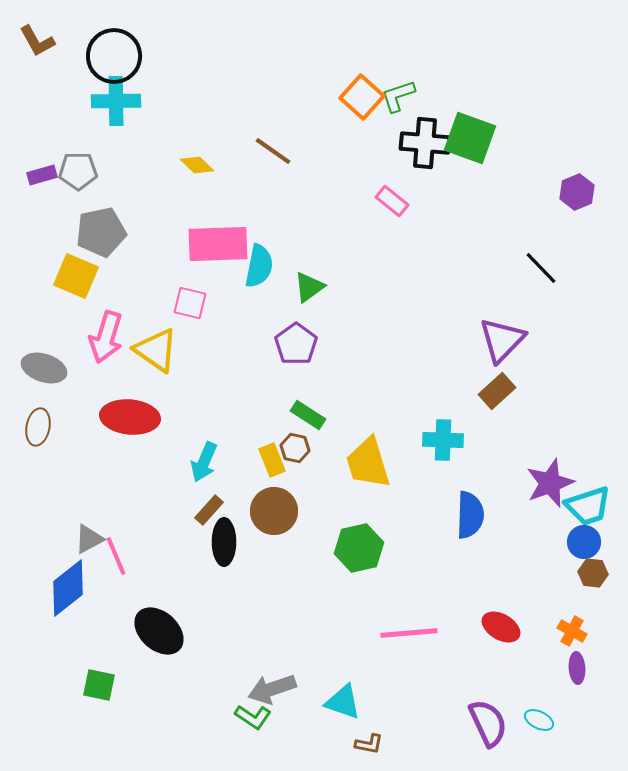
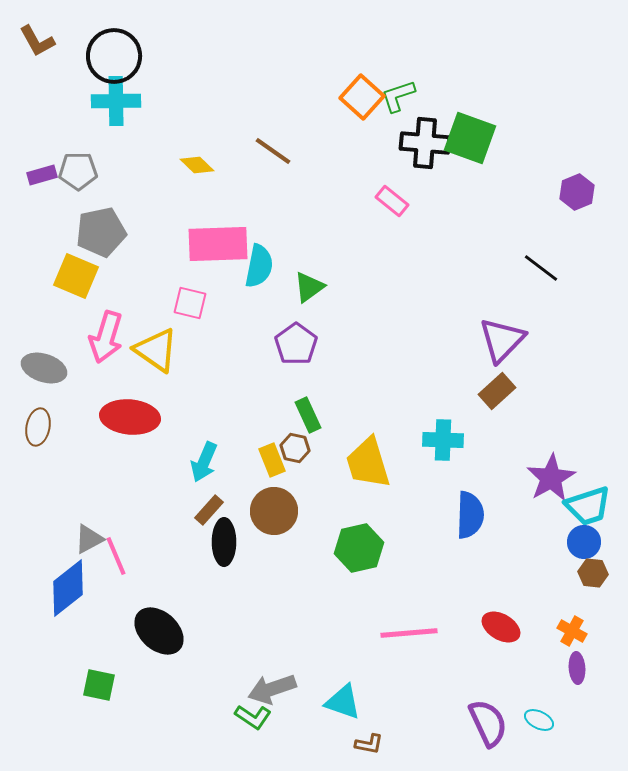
black line at (541, 268): rotated 9 degrees counterclockwise
green rectangle at (308, 415): rotated 32 degrees clockwise
purple star at (550, 483): moved 1 px right, 5 px up; rotated 9 degrees counterclockwise
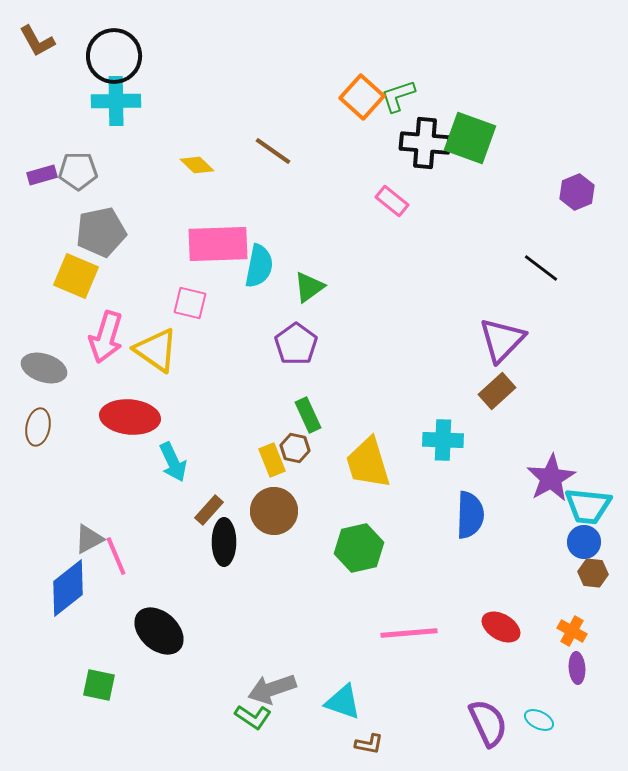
cyan arrow at (204, 462): moved 31 px left; rotated 48 degrees counterclockwise
cyan trapezoid at (588, 506): rotated 24 degrees clockwise
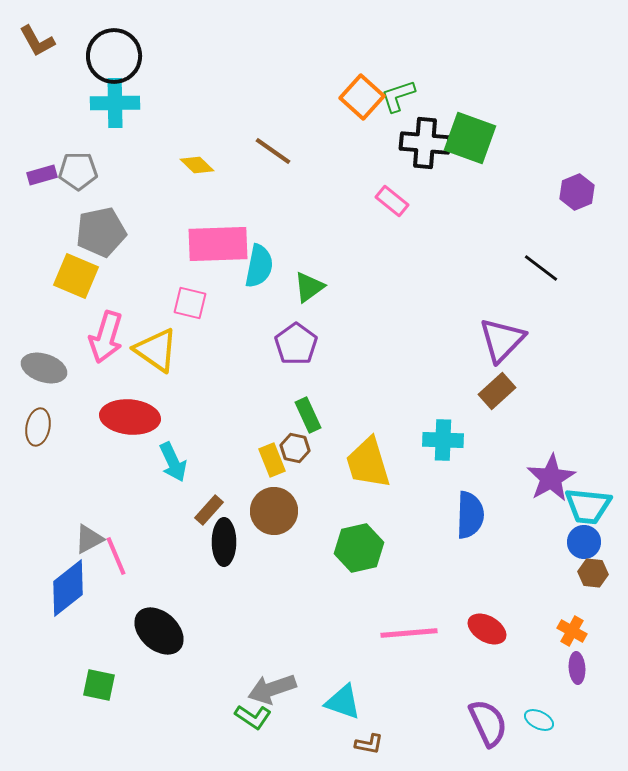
cyan cross at (116, 101): moved 1 px left, 2 px down
red ellipse at (501, 627): moved 14 px left, 2 px down
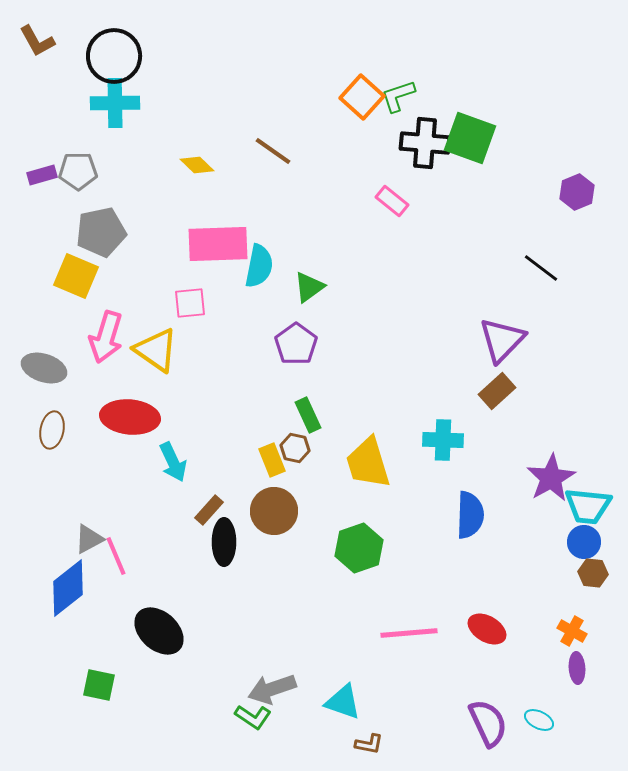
pink square at (190, 303): rotated 20 degrees counterclockwise
brown ellipse at (38, 427): moved 14 px right, 3 px down
green hexagon at (359, 548): rotated 6 degrees counterclockwise
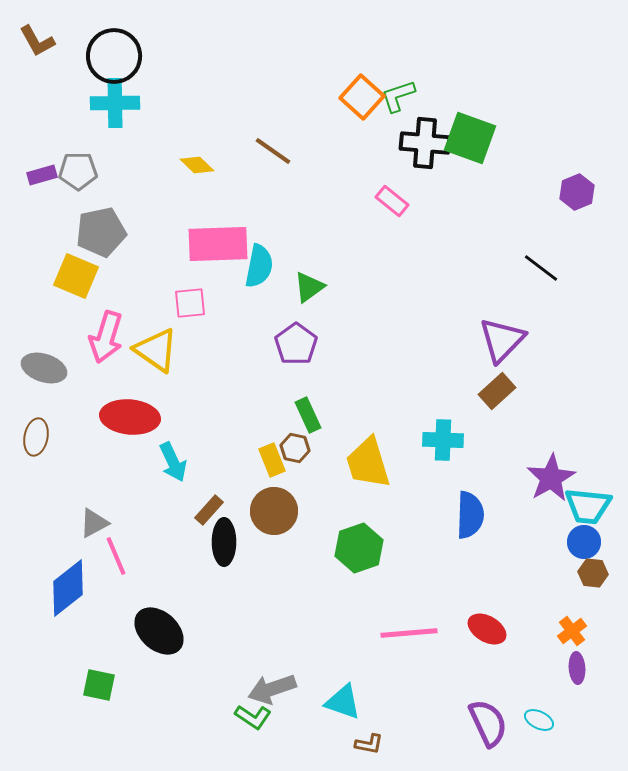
brown ellipse at (52, 430): moved 16 px left, 7 px down
gray triangle at (89, 539): moved 5 px right, 16 px up
orange cross at (572, 631): rotated 24 degrees clockwise
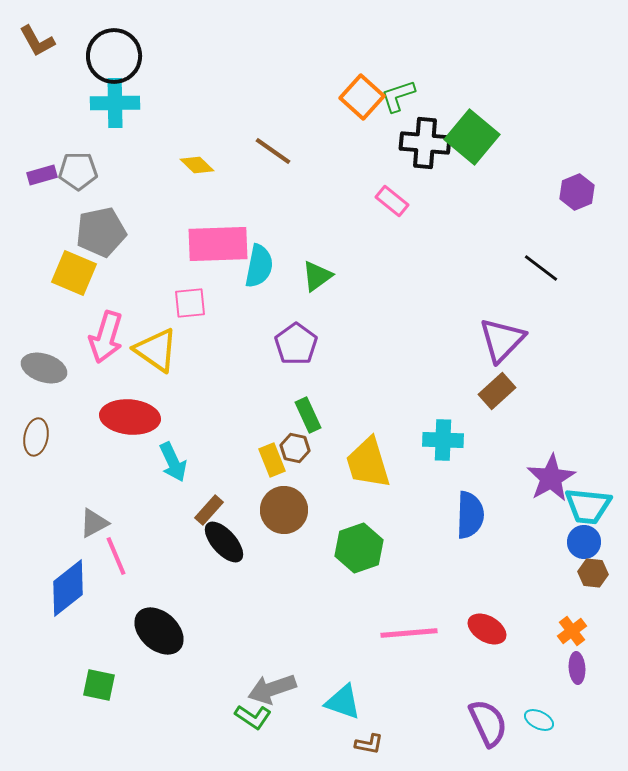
green square at (470, 138): moved 2 px right, 1 px up; rotated 20 degrees clockwise
yellow square at (76, 276): moved 2 px left, 3 px up
green triangle at (309, 287): moved 8 px right, 11 px up
brown circle at (274, 511): moved 10 px right, 1 px up
black ellipse at (224, 542): rotated 42 degrees counterclockwise
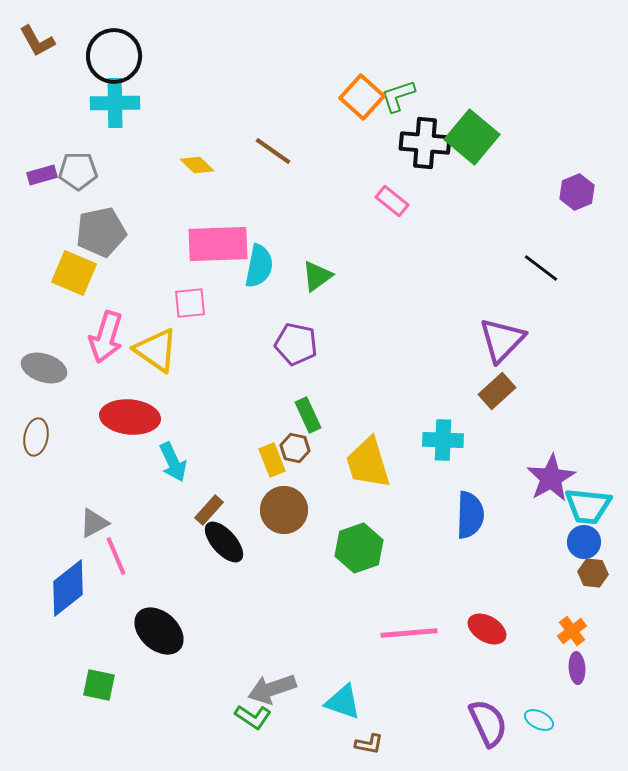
purple pentagon at (296, 344): rotated 24 degrees counterclockwise
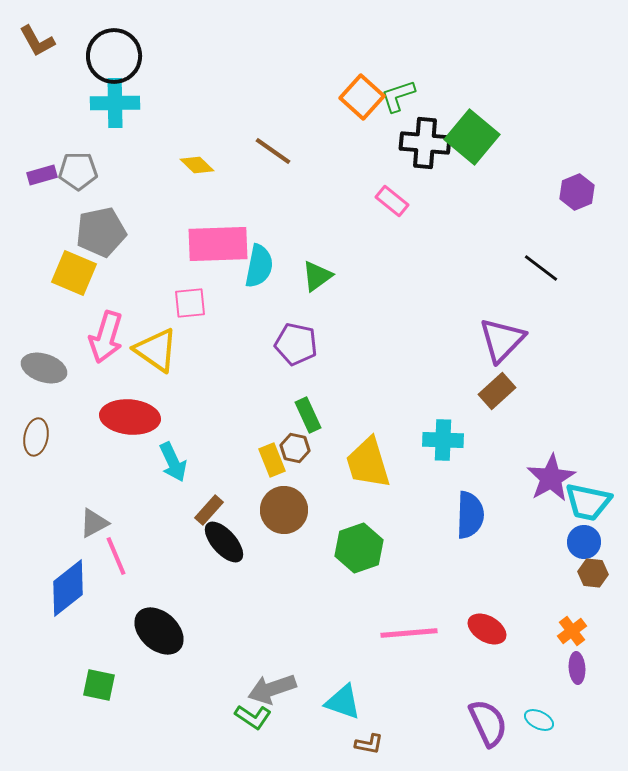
cyan trapezoid at (588, 506): moved 4 px up; rotated 6 degrees clockwise
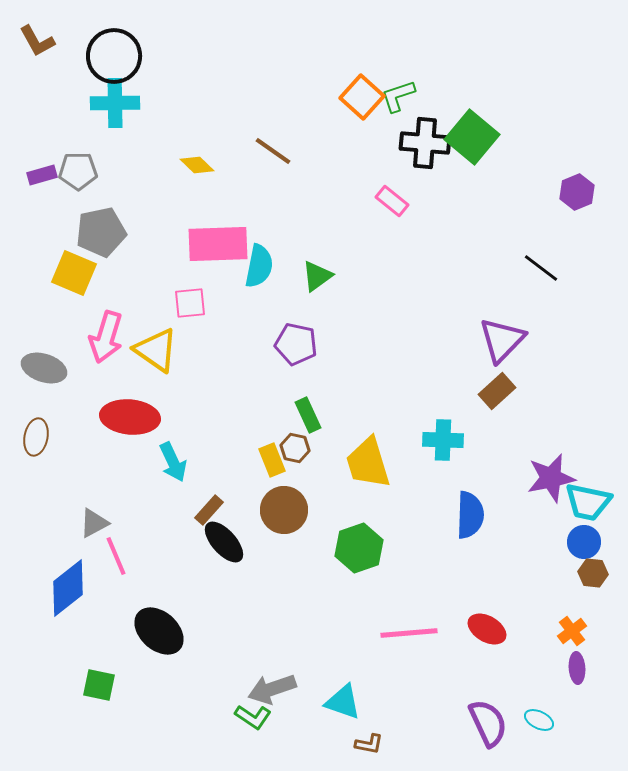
purple star at (551, 478): rotated 18 degrees clockwise
